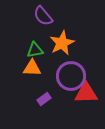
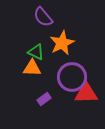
purple semicircle: moved 1 px down
green triangle: moved 1 px right, 2 px down; rotated 36 degrees clockwise
purple circle: moved 1 px right, 1 px down
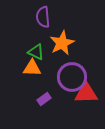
purple semicircle: rotated 35 degrees clockwise
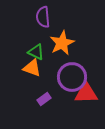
orange triangle: rotated 18 degrees clockwise
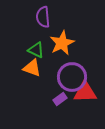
green triangle: moved 2 px up
red triangle: moved 1 px left, 1 px up
purple rectangle: moved 16 px right
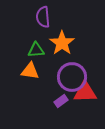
orange star: rotated 10 degrees counterclockwise
green triangle: rotated 30 degrees counterclockwise
orange triangle: moved 2 px left, 3 px down; rotated 12 degrees counterclockwise
purple rectangle: moved 1 px right, 2 px down
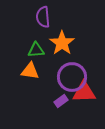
red triangle: moved 1 px left
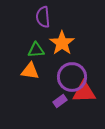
purple rectangle: moved 1 px left
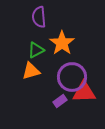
purple semicircle: moved 4 px left
green triangle: rotated 24 degrees counterclockwise
orange triangle: moved 1 px right; rotated 24 degrees counterclockwise
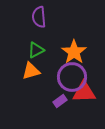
orange star: moved 12 px right, 9 px down
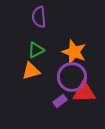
orange star: rotated 15 degrees counterclockwise
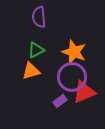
red triangle: rotated 20 degrees counterclockwise
